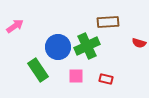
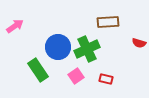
green cross: moved 3 px down
pink square: rotated 35 degrees counterclockwise
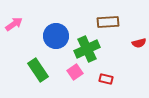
pink arrow: moved 1 px left, 2 px up
red semicircle: rotated 32 degrees counterclockwise
blue circle: moved 2 px left, 11 px up
pink square: moved 1 px left, 4 px up
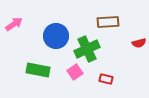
green rectangle: rotated 45 degrees counterclockwise
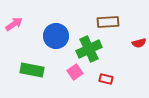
green cross: moved 2 px right
green rectangle: moved 6 px left
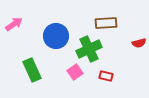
brown rectangle: moved 2 px left, 1 px down
green rectangle: rotated 55 degrees clockwise
red rectangle: moved 3 px up
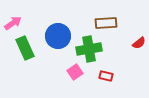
pink arrow: moved 1 px left, 1 px up
blue circle: moved 2 px right
red semicircle: rotated 24 degrees counterclockwise
green cross: rotated 15 degrees clockwise
green rectangle: moved 7 px left, 22 px up
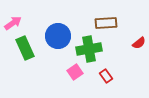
red rectangle: rotated 40 degrees clockwise
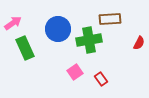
brown rectangle: moved 4 px right, 4 px up
blue circle: moved 7 px up
red semicircle: rotated 24 degrees counterclockwise
green cross: moved 9 px up
red rectangle: moved 5 px left, 3 px down
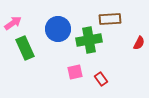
pink square: rotated 21 degrees clockwise
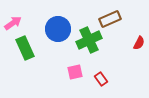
brown rectangle: rotated 20 degrees counterclockwise
green cross: rotated 15 degrees counterclockwise
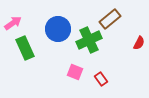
brown rectangle: rotated 15 degrees counterclockwise
pink square: rotated 35 degrees clockwise
